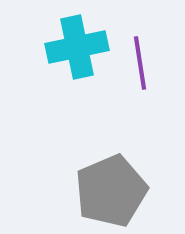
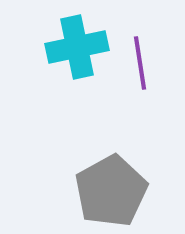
gray pentagon: rotated 6 degrees counterclockwise
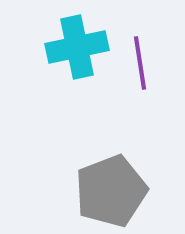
gray pentagon: rotated 8 degrees clockwise
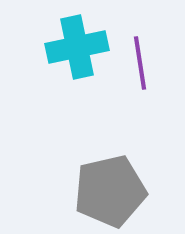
gray pentagon: moved 1 px left; rotated 8 degrees clockwise
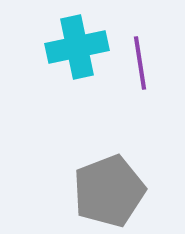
gray pentagon: moved 1 px left; rotated 8 degrees counterclockwise
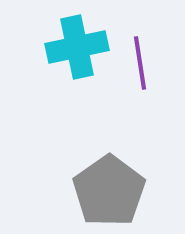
gray pentagon: rotated 14 degrees counterclockwise
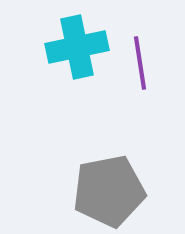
gray pentagon: rotated 24 degrees clockwise
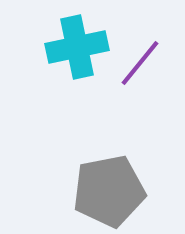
purple line: rotated 48 degrees clockwise
